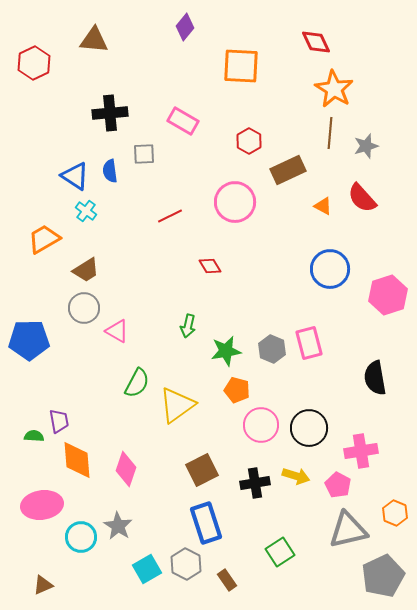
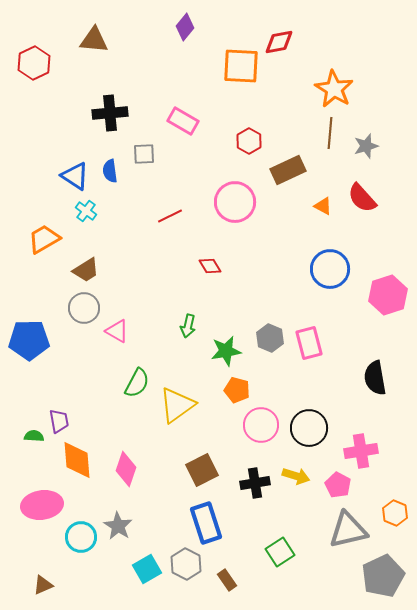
red diamond at (316, 42): moved 37 px left; rotated 76 degrees counterclockwise
gray hexagon at (272, 349): moved 2 px left, 11 px up
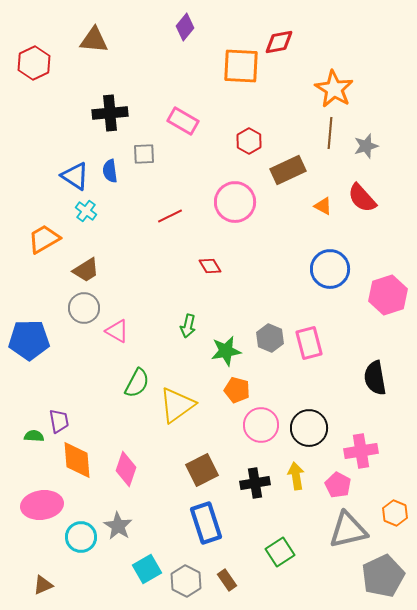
yellow arrow at (296, 476): rotated 116 degrees counterclockwise
gray hexagon at (186, 564): moved 17 px down
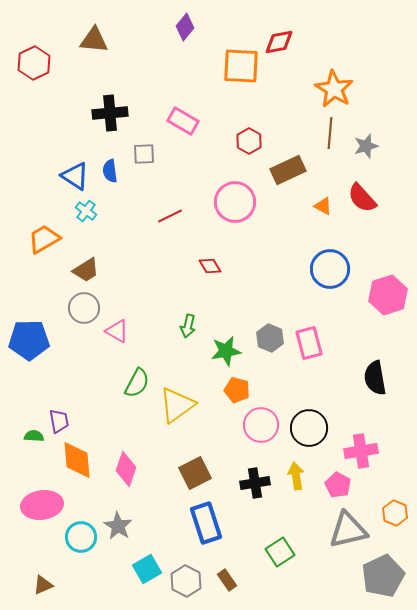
brown square at (202, 470): moved 7 px left, 3 px down
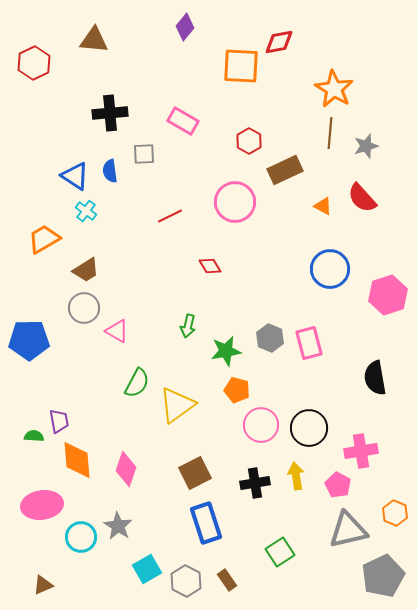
brown rectangle at (288, 170): moved 3 px left
